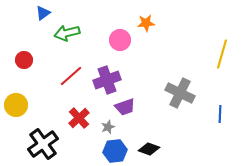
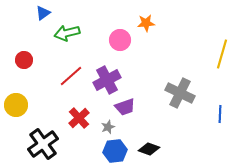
purple cross: rotated 8 degrees counterclockwise
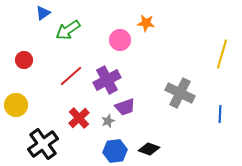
orange star: rotated 12 degrees clockwise
green arrow: moved 1 px right, 3 px up; rotated 20 degrees counterclockwise
gray star: moved 6 px up
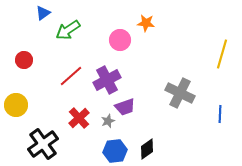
black diamond: moved 2 px left; rotated 55 degrees counterclockwise
